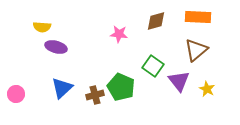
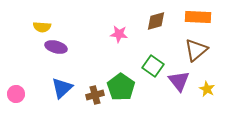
green pentagon: rotated 12 degrees clockwise
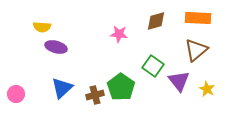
orange rectangle: moved 1 px down
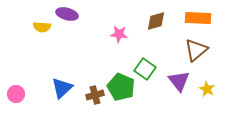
purple ellipse: moved 11 px right, 33 px up
green square: moved 8 px left, 3 px down
green pentagon: rotated 12 degrees counterclockwise
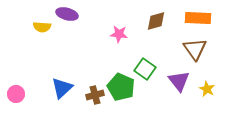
brown triangle: moved 1 px left, 1 px up; rotated 25 degrees counterclockwise
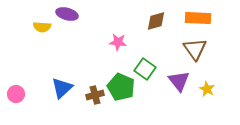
pink star: moved 1 px left, 8 px down
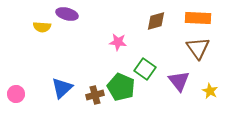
brown triangle: moved 3 px right, 1 px up
yellow star: moved 3 px right, 2 px down
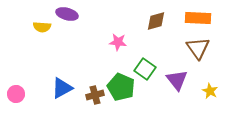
purple triangle: moved 2 px left, 1 px up
blue triangle: rotated 15 degrees clockwise
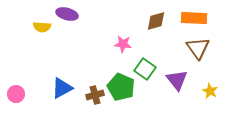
orange rectangle: moved 4 px left
pink star: moved 5 px right, 2 px down
